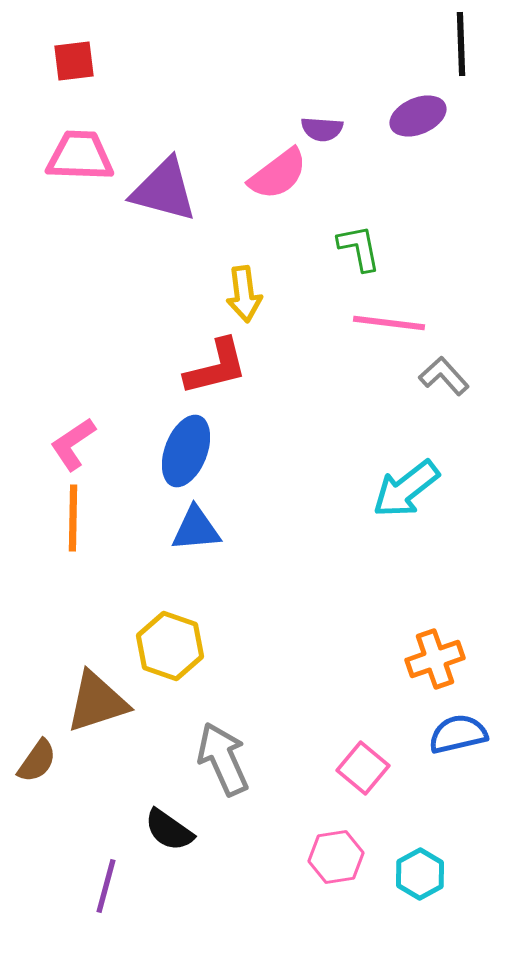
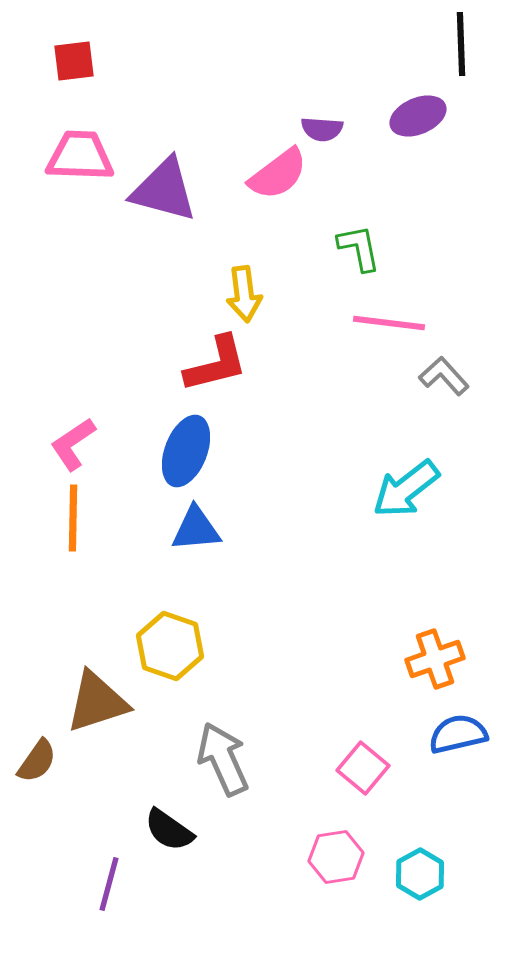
red L-shape: moved 3 px up
purple line: moved 3 px right, 2 px up
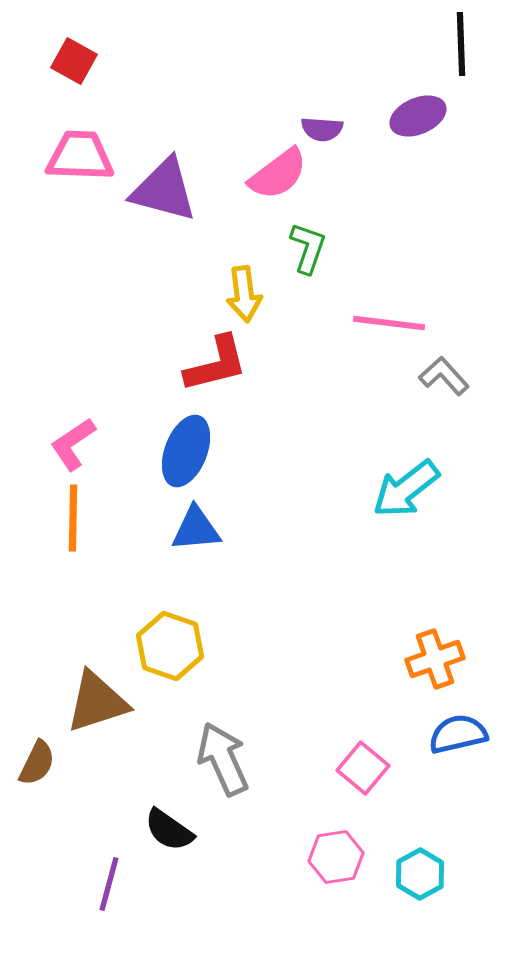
red square: rotated 36 degrees clockwise
green L-shape: moved 51 px left; rotated 30 degrees clockwise
brown semicircle: moved 2 px down; rotated 9 degrees counterclockwise
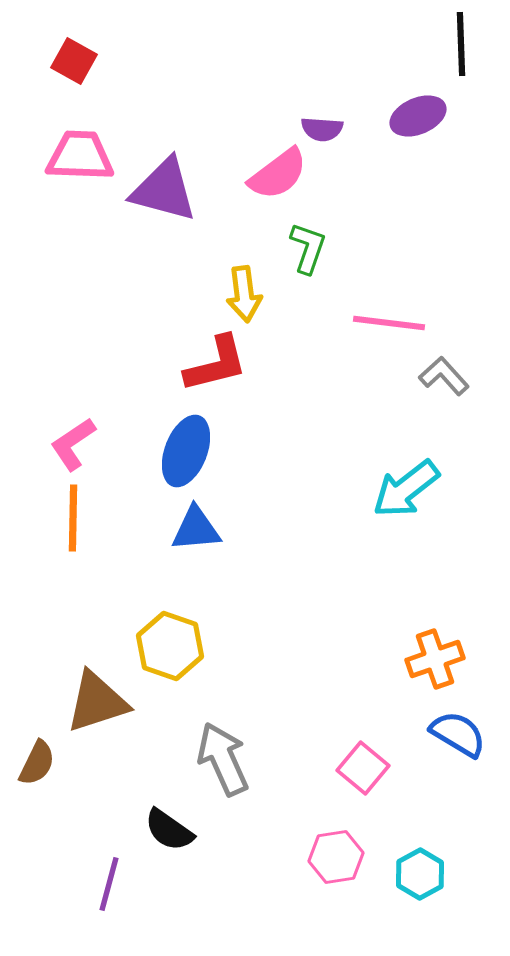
blue semicircle: rotated 44 degrees clockwise
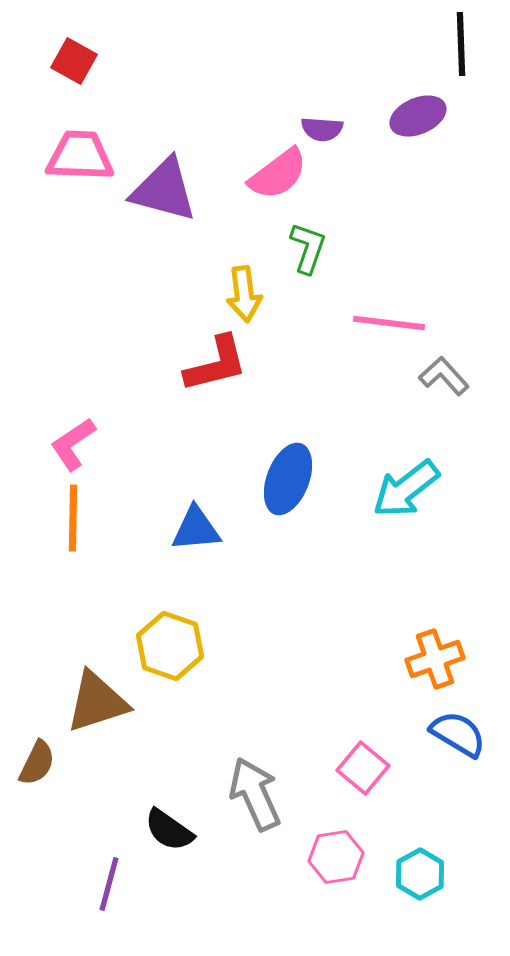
blue ellipse: moved 102 px right, 28 px down
gray arrow: moved 32 px right, 35 px down
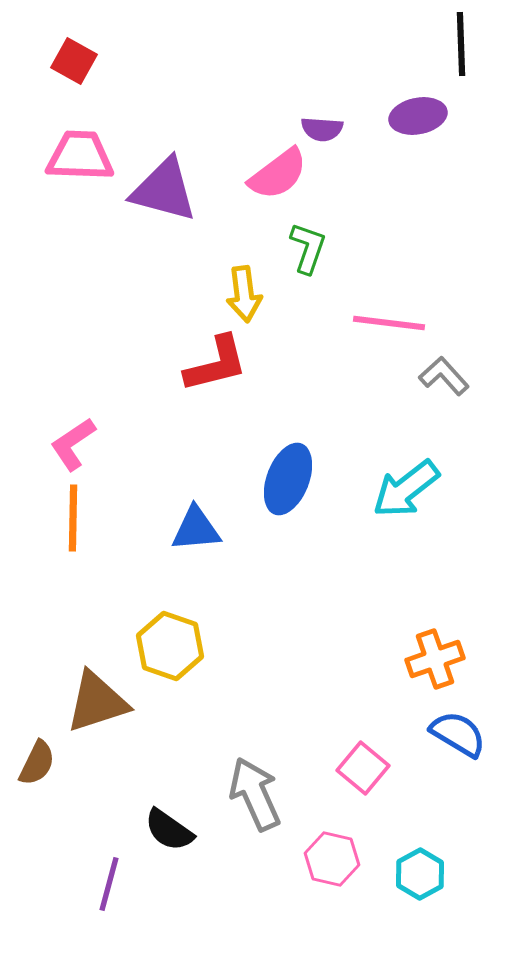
purple ellipse: rotated 12 degrees clockwise
pink hexagon: moved 4 px left, 2 px down; rotated 22 degrees clockwise
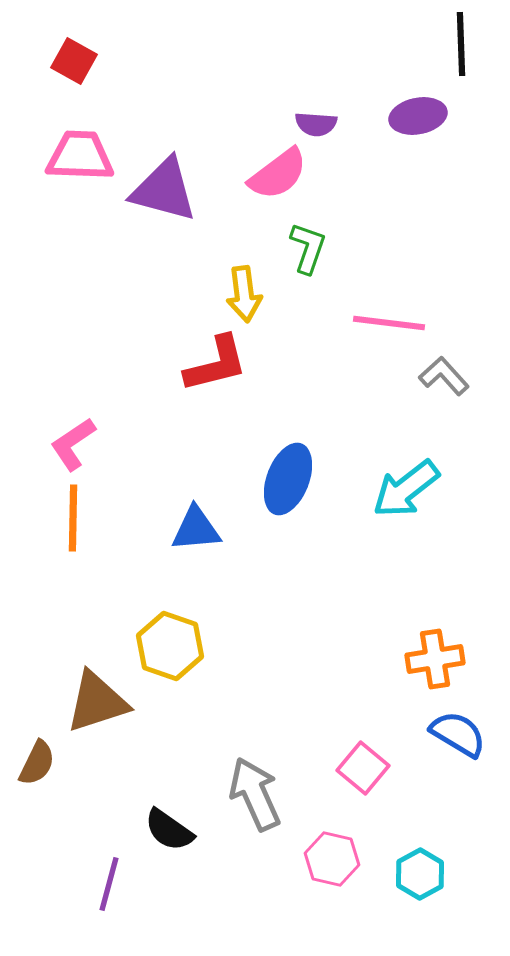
purple semicircle: moved 6 px left, 5 px up
orange cross: rotated 10 degrees clockwise
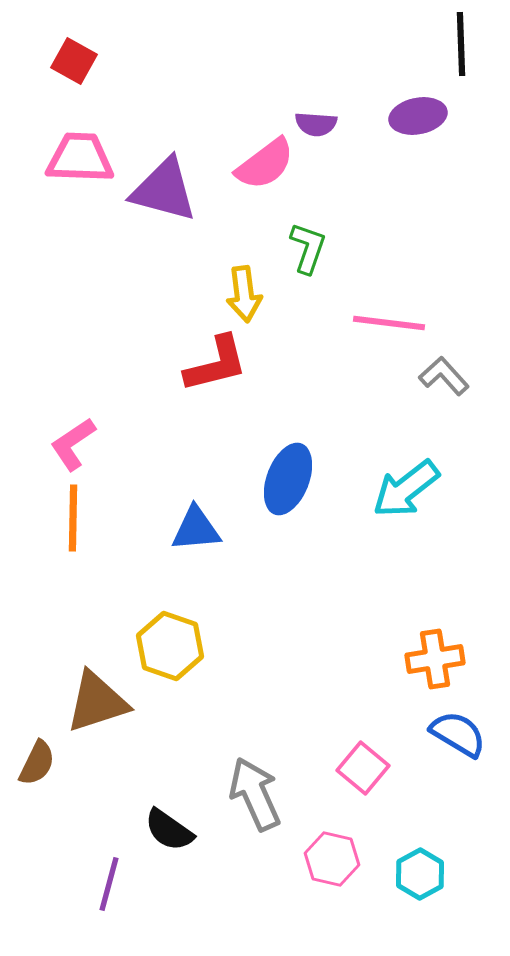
pink trapezoid: moved 2 px down
pink semicircle: moved 13 px left, 10 px up
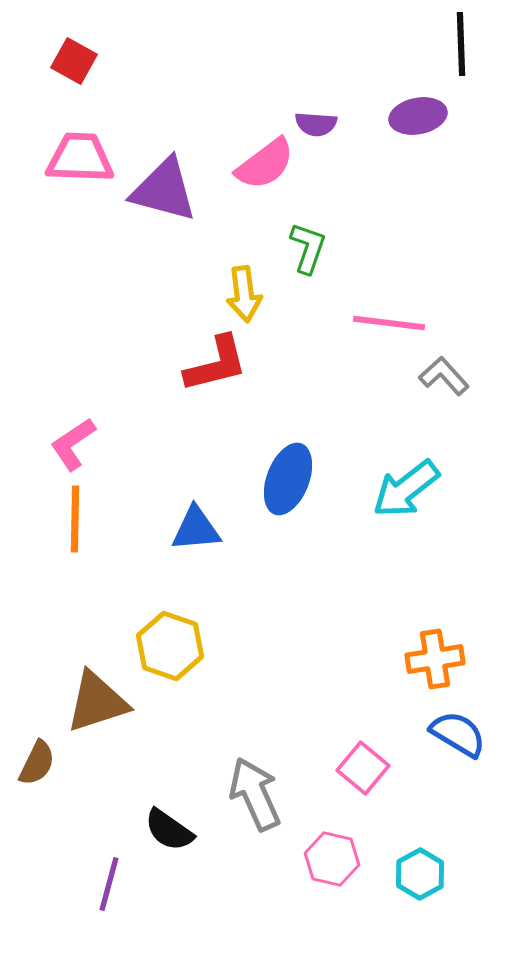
orange line: moved 2 px right, 1 px down
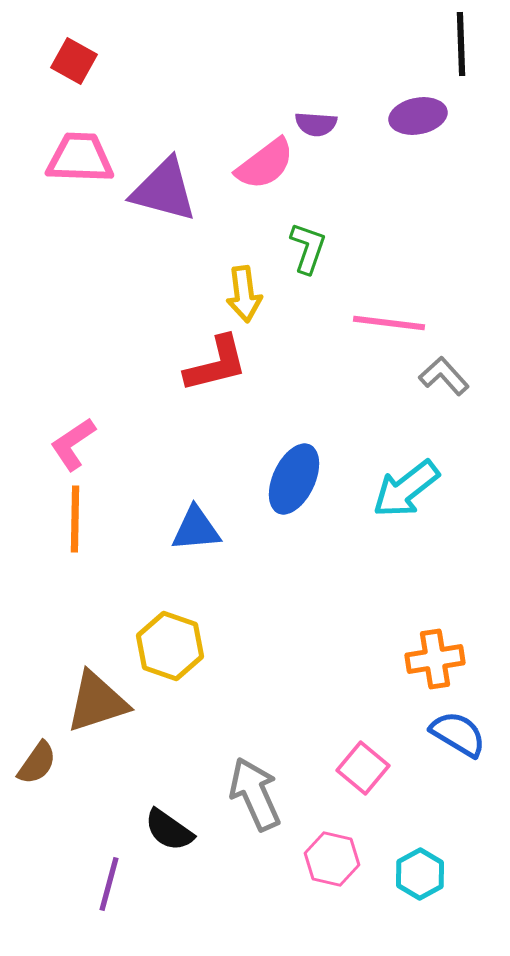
blue ellipse: moved 6 px right; rotated 4 degrees clockwise
brown semicircle: rotated 9 degrees clockwise
